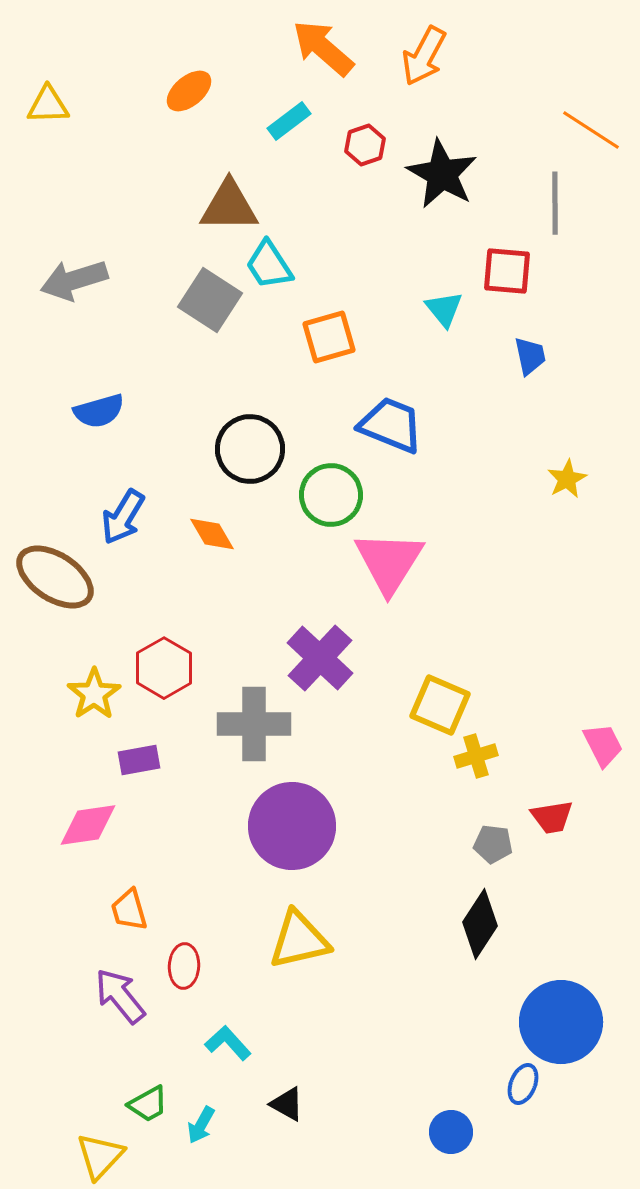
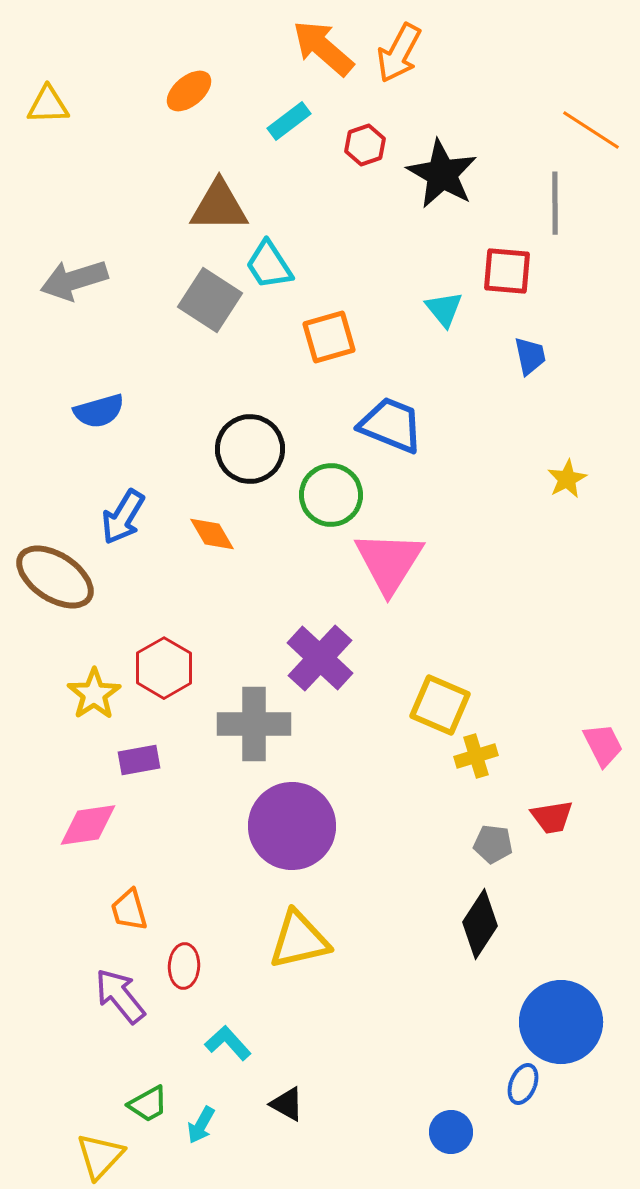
orange arrow at (424, 56): moved 25 px left, 3 px up
brown triangle at (229, 206): moved 10 px left
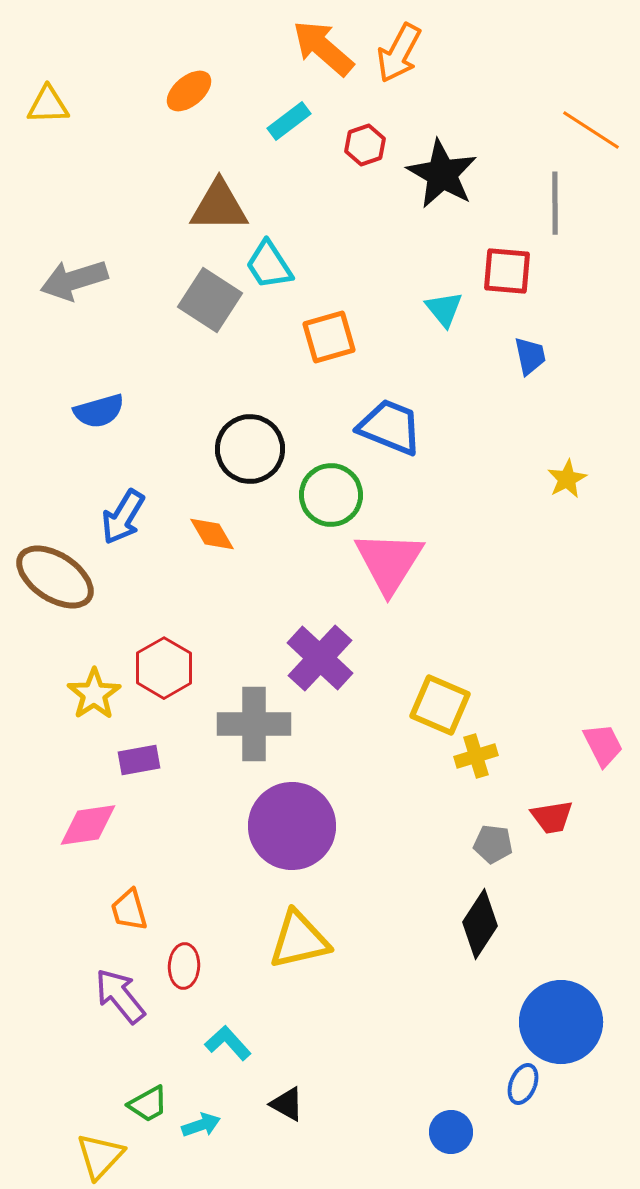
blue trapezoid at (391, 425): moved 1 px left, 2 px down
cyan arrow at (201, 1125): rotated 138 degrees counterclockwise
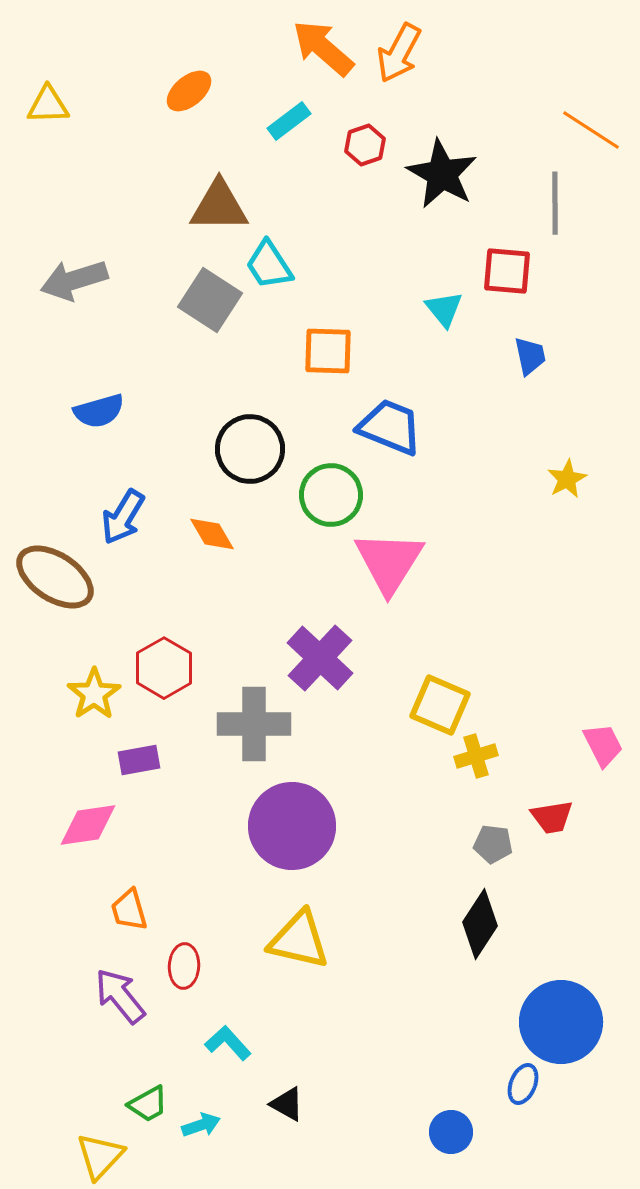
orange square at (329, 337): moved 1 px left, 14 px down; rotated 18 degrees clockwise
yellow triangle at (299, 940): rotated 26 degrees clockwise
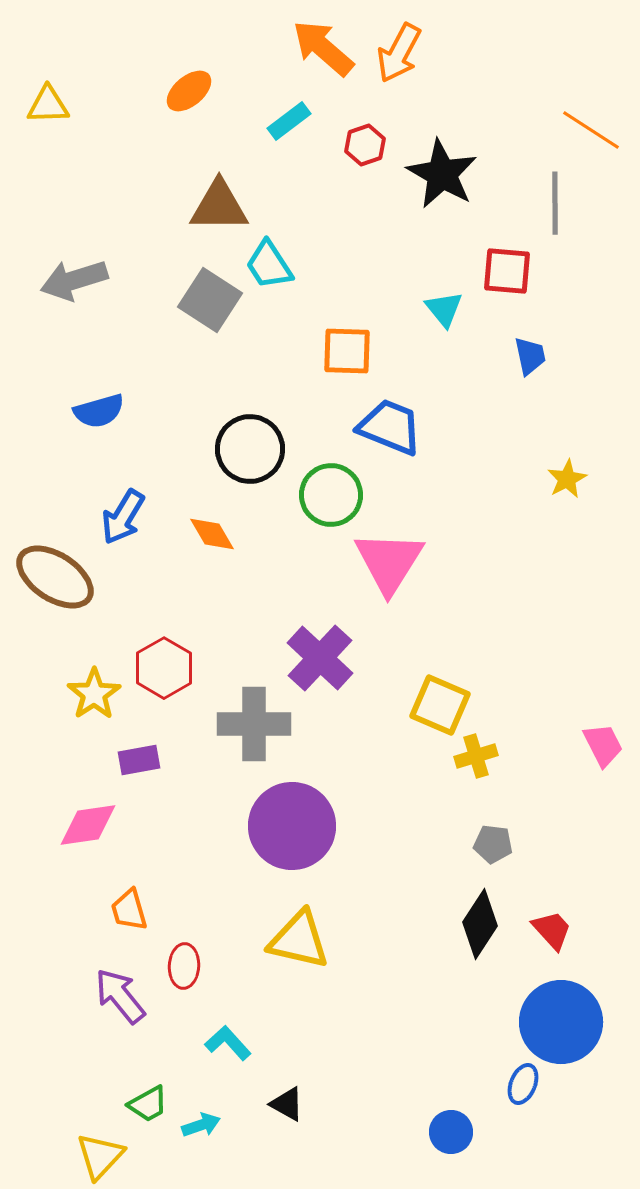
orange square at (328, 351): moved 19 px right
red trapezoid at (552, 817): moved 113 px down; rotated 123 degrees counterclockwise
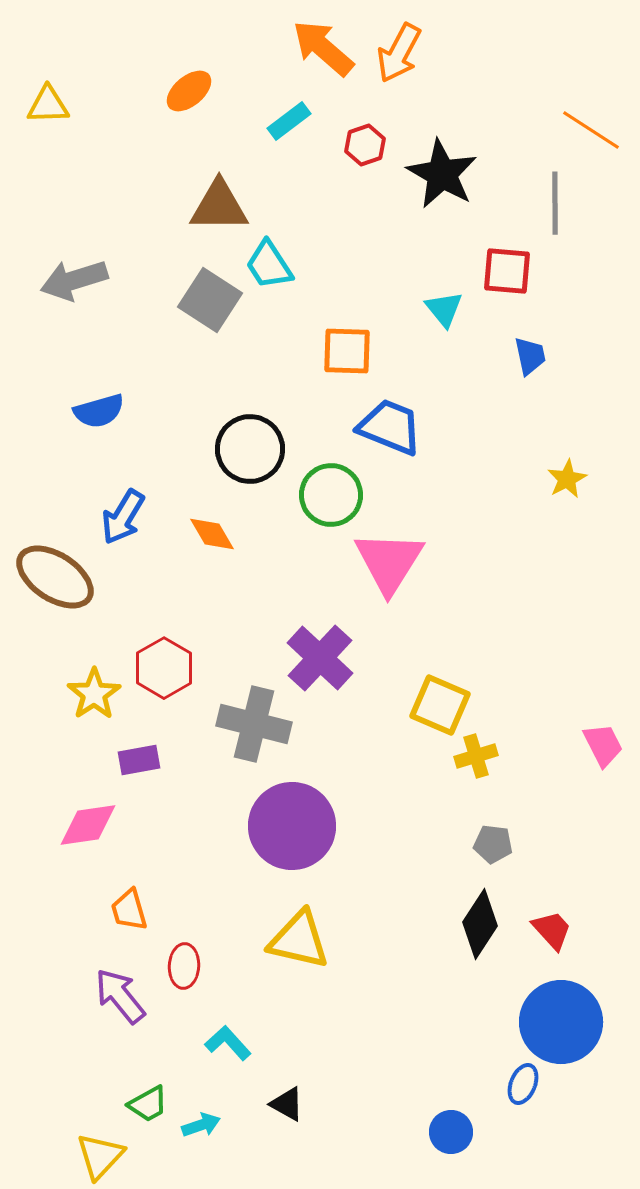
gray cross at (254, 724): rotated 14 degrees clockwise
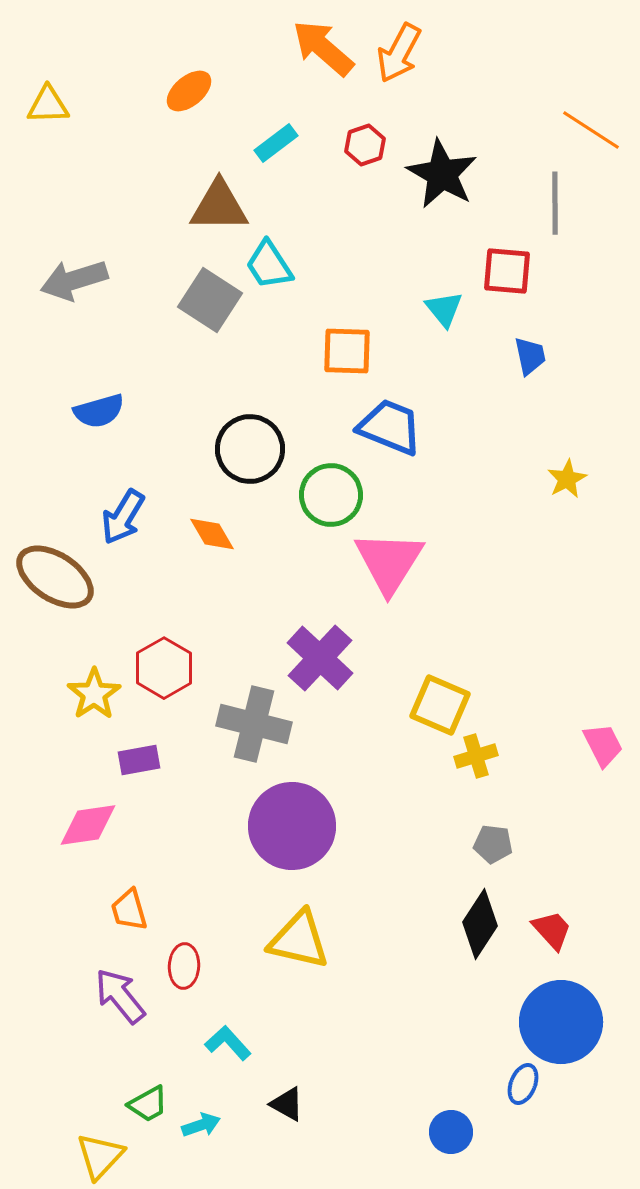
cyan rectangle at (289, 121): moved 13 px left, 22 px down
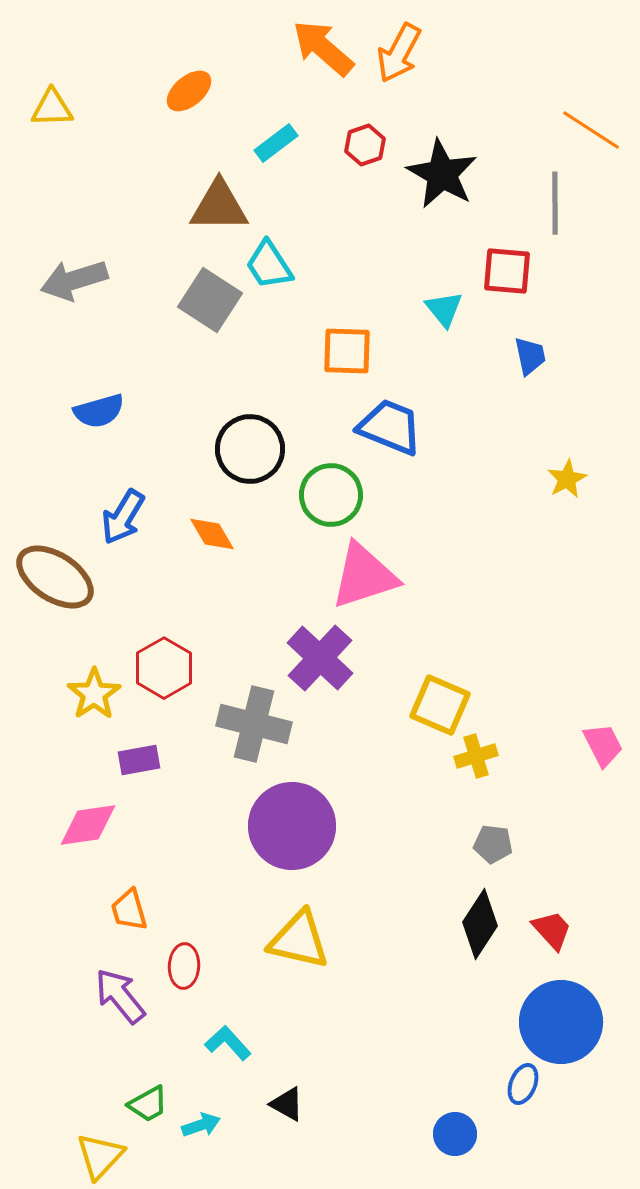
yellow triangle at (48, 105): moved 4 px right, 3 px down
pink triangle at (389, 562): moved 25 px left, 14 px down; rotated 40 degrees clockwise
blue circle at (451, 1132): moved 4 px right, 2 px down
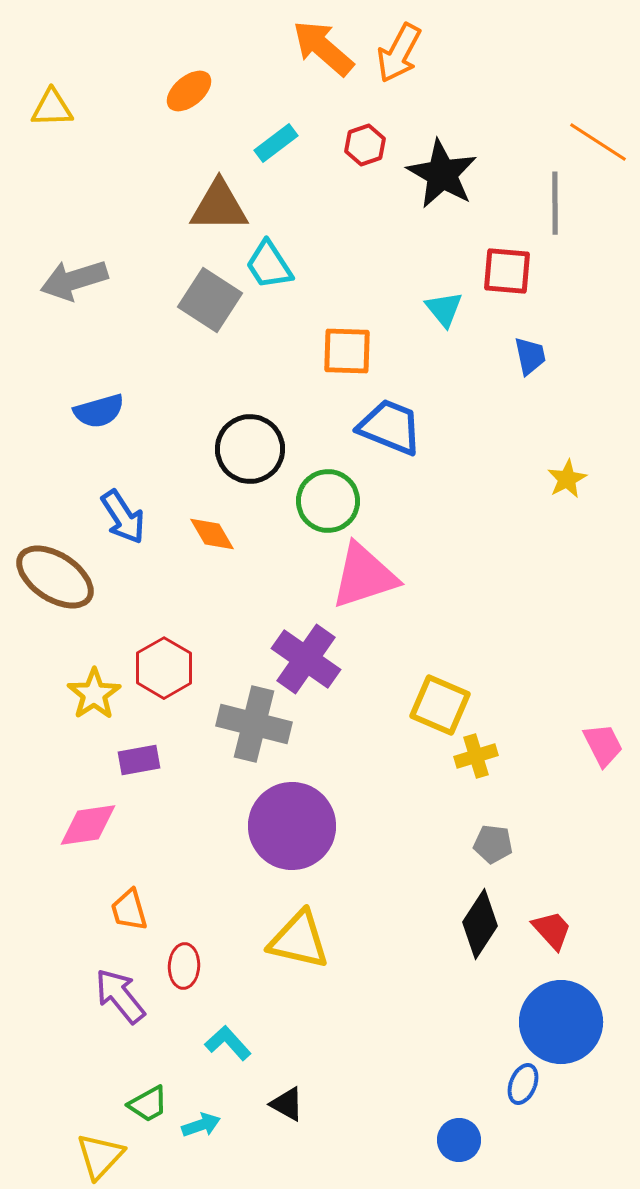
orange line at (591, 130): moved 7 px right, 12 px down
green circle at (331, 495): moved 3 px left, 6 px down
blue arrow at (123, 517): rotated 64 degrees counterclockwise
purple cross at (320, 658): moved 14 px left, 1 px down; rotated 8 degrees counterclockwise
blue circle at (455, 1134): moved 4 px right, 6 px down
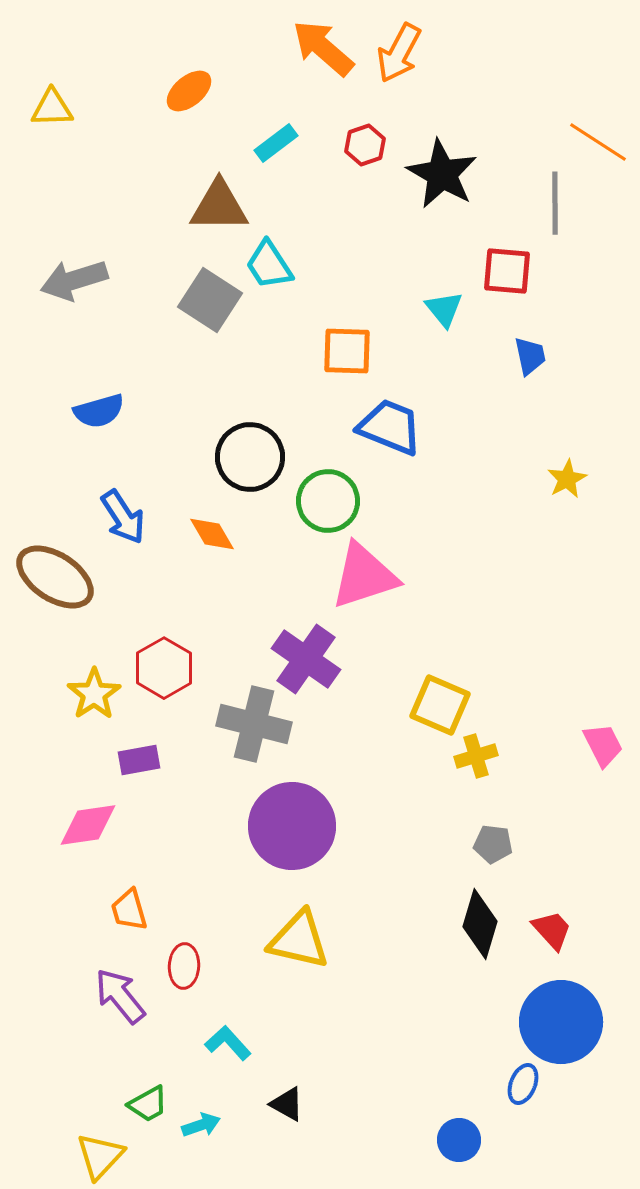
black circle at (250, 449): moved 8 px down
black diamond at (480, 924): rotated 16 degrees counterclockwise
